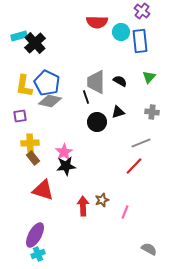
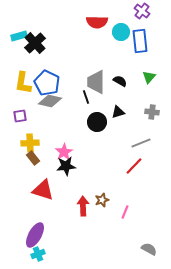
yellow L-shape: moved 1 px left, 3 px up
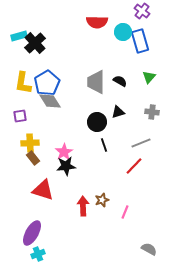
cyan circle: moved 2 px right
blue rectangle: rotated 10 degrees counterclockwise
blue pentagon: rotated 15 degrees clockwise
black line: moved 18 px right, 48 px down
gray diamond: rotated 45 degrees clockwise
purple ellipse: moved 3 px left, 2 px up
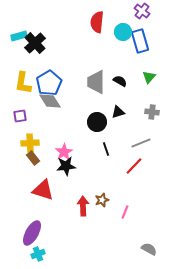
red semicircle: rotated 95 degrees clockwise
blue pentagon: moved 2 px right
black line: moved 2 px right, 4 px down
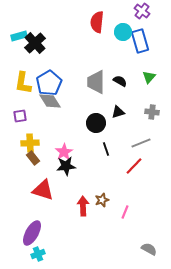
black circle: moved 1 px left, 1 px down
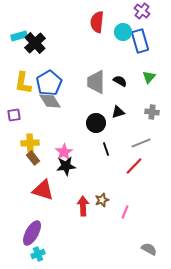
purple square: moved 6 px left, 1 px up
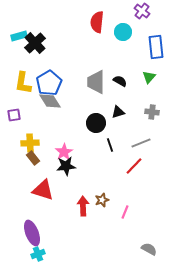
blue rectangle: moved 16 px right, 6 px down; rotated 10 degrees clockwise
black line: moved 4 px right, 4 px up
purple ellipse: rotated 50 degrees counterclockwise
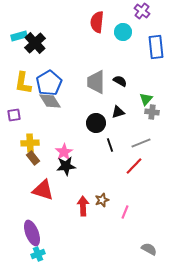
green triangle: moved 3 px left, 22 px down
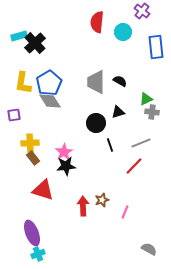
green triangle: rotated 24 degrees clockwise
